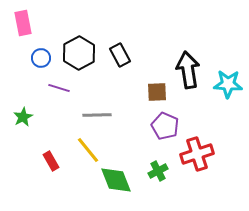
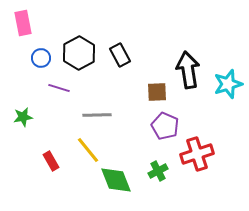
cyan star: rotated 20 degrees counterclockwise
green star: rotated 18 degrees clockwise
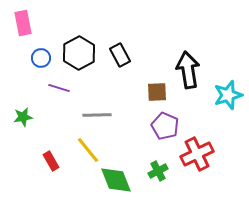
cyan star: moved 11 px down
red cross: rotated 8 degrees counterclockwise
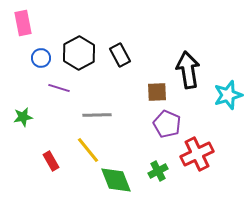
purple pentagon: moved 2 px right, 2 px up
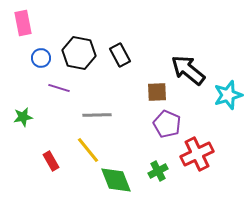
black hexagon: rotated 20 degrees counterclockwise
black arrow: rotated 42 degrees counterclockwise
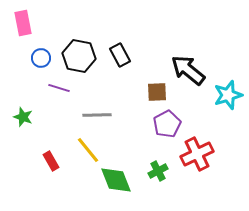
black hexagon: moved 3 px down
green star: rotated 30 degrees clockwise
purple pentagon: rotated 20 degrees clockwise
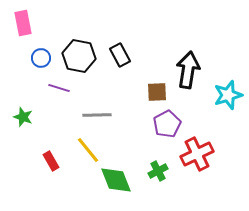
black arrow: rotated 60 degrees clockwise
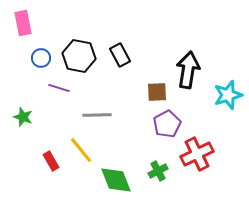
yellow line: moved 7 px left
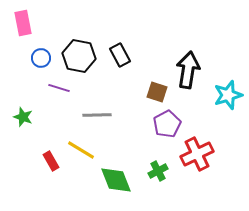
brown square: rotated 20 degrees clockwise
yellow line: rotated 20 degrees counterclockwise
